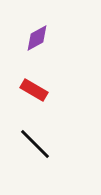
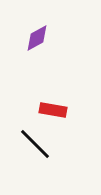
red rectangle: moved 19 px right, 20 px down; rotated 20 degrees counterclockwise
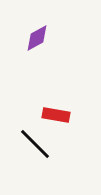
red rectangle: moved 3 px right, 5 px down
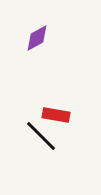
black line: moved 6 px right, 8 px up
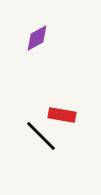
red rectangle: moved 6 px right
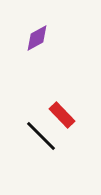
red rectangle: rotated 36 degrees clockwise
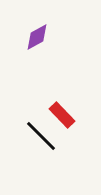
purple diamond: moved 1 px up
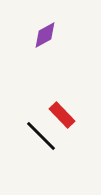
purple diamond: moved 8 px right, 2 px up
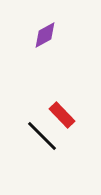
black line: moved 1 px right
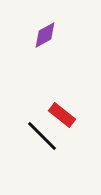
red rectangle: rotated 8 degrees counterclockwise
